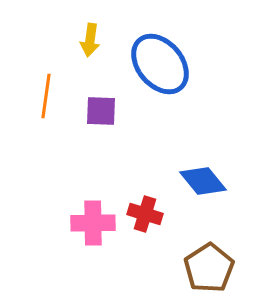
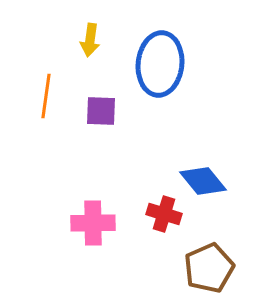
blue ellipse: rotated 46 degrees clockwise
red cross: moved 19 px right
brown pentagon: rotated 9 degrees clockwise
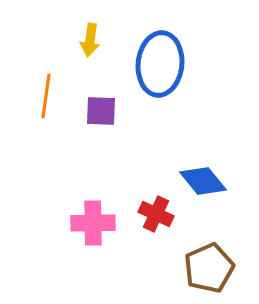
red cross: moved 8 px left; rotated 8 degrees clockwise
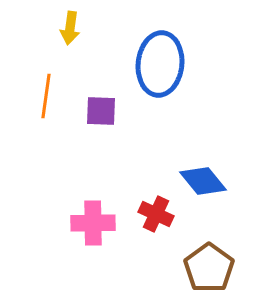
yellow arrow: moved 20 px left, 12 px up
brown pentagon: rotated 12 degrees counterclockwise
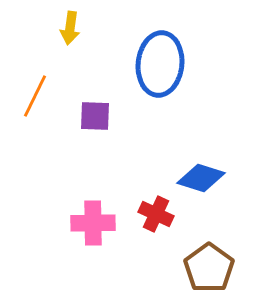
orange line: moved 11 px left; rotated 18 degrees clockwise
purple square: moved 6 px left, 5 px down
blue diamond: moved 2 px left, 3 px up; rotated 33 degrees counterclockwise
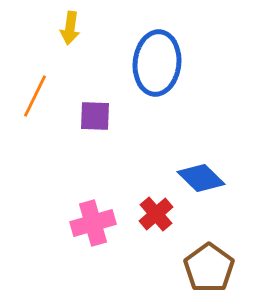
blue ellipse: moved 3 px left, 1 px up
blue diamond: rotated 27 degrees clockwise
red cross: rotated 24 degrees clockwise
pink cross: rotated 15 degrees counterclockwise
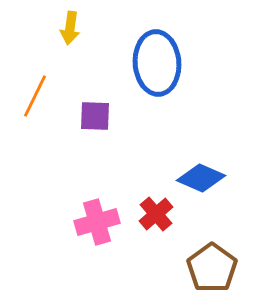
blue ellipse: rotated 10 degrees counterclockwise
blue diamond: rotated 21 degrees counterclockwise
pink cross: moved 4 px right, 1 px up
brown pentagon: moved 3 px right
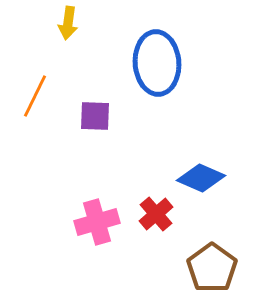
yellow arrow: moved 2 px left, 5 px up
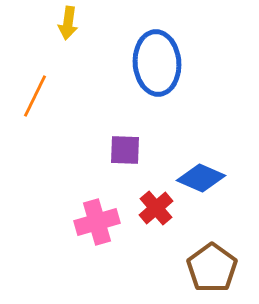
purple square: moved 30 px right, 34 px down
red cross: moved 6 px up
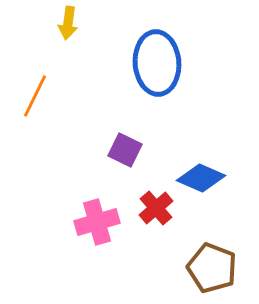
purple square: rotated 24 degrees clockwise
brown pentagon: rotated 15 degrees counterclockwise
